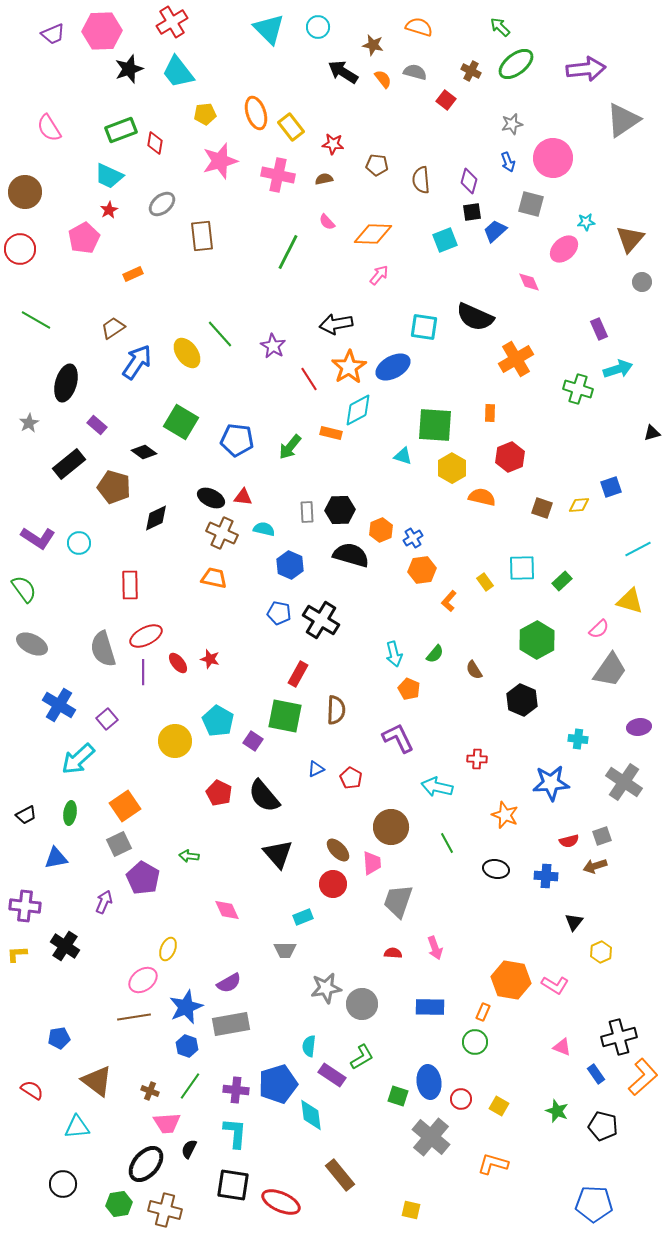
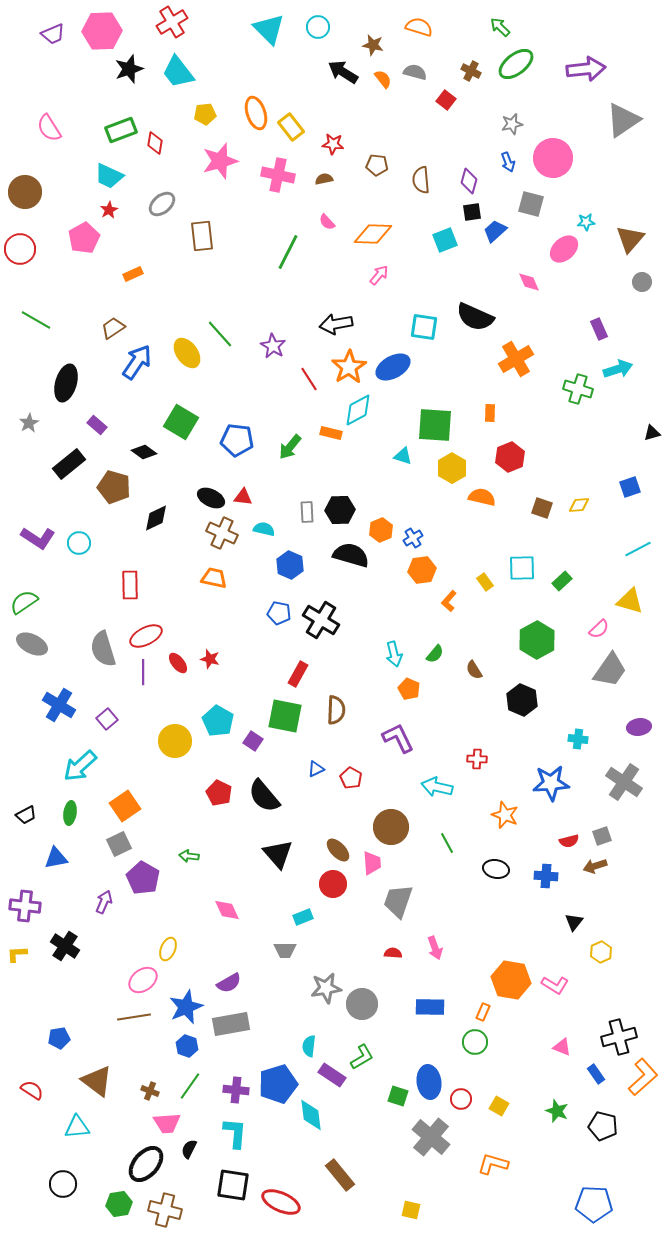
blue square at (611, 487): moved 19 px right
green semicircle at (24, 589): moved 13 px down; rotated 88 degrees counterclockwise
cyan arrow at (78, 759): moved 2 px right, 7 px down
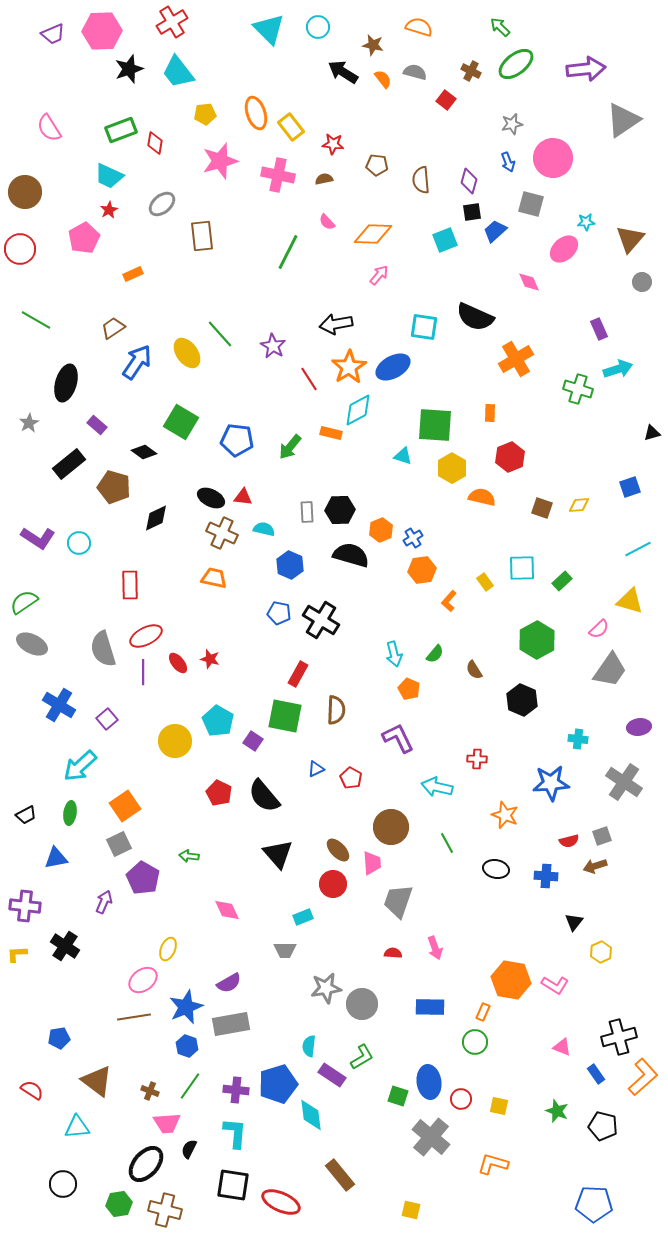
yellow square at (499, 1106): rotated 18 degrees counterclockwise
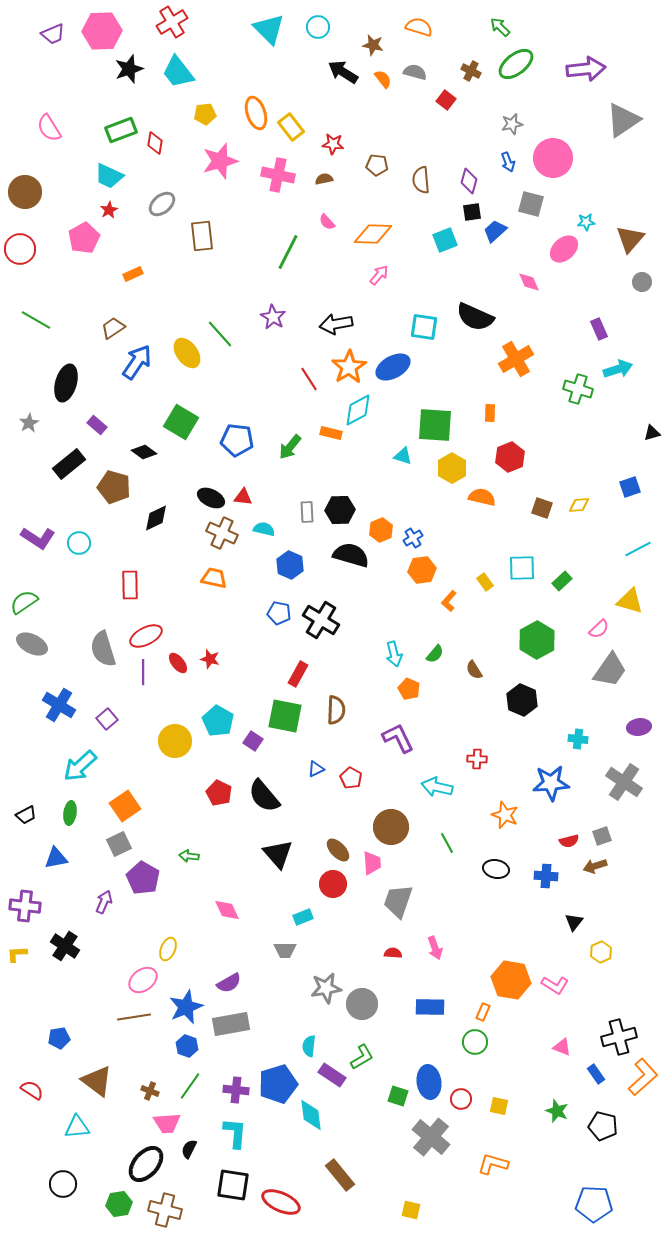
purple star at (273, 346): moved 29 px up
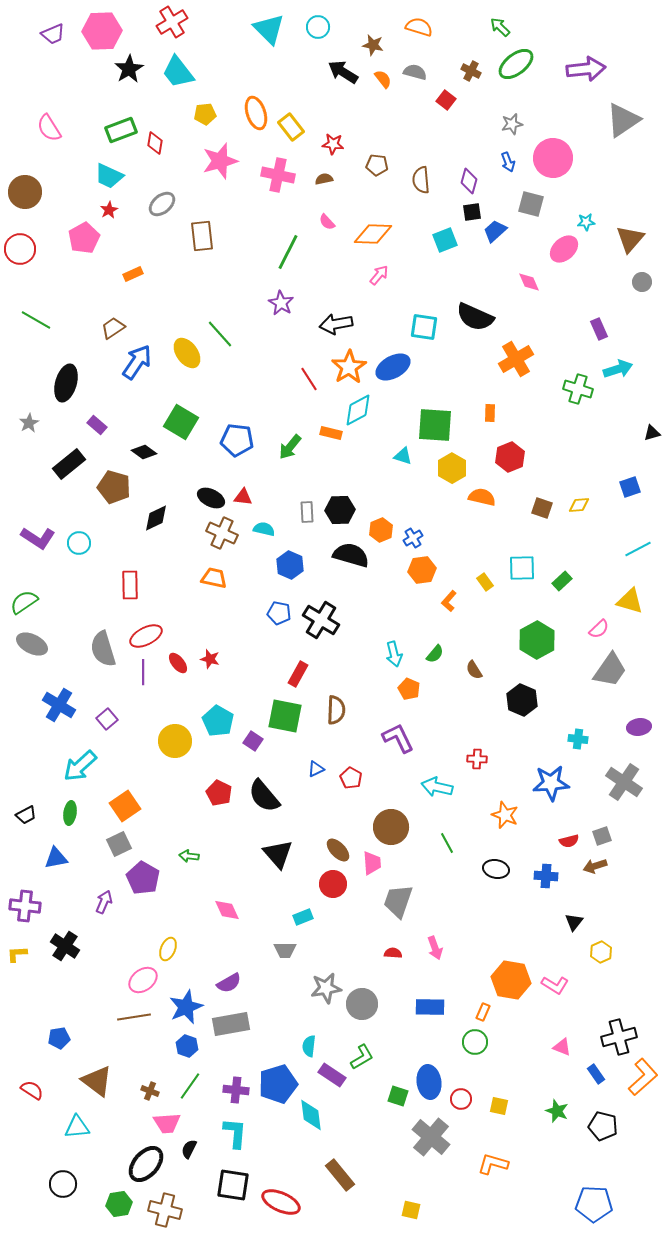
black star at (129, 69): rotated 12 degrees counterclockwise
purple star at (273, 317): moved 8 px right, 14 px up
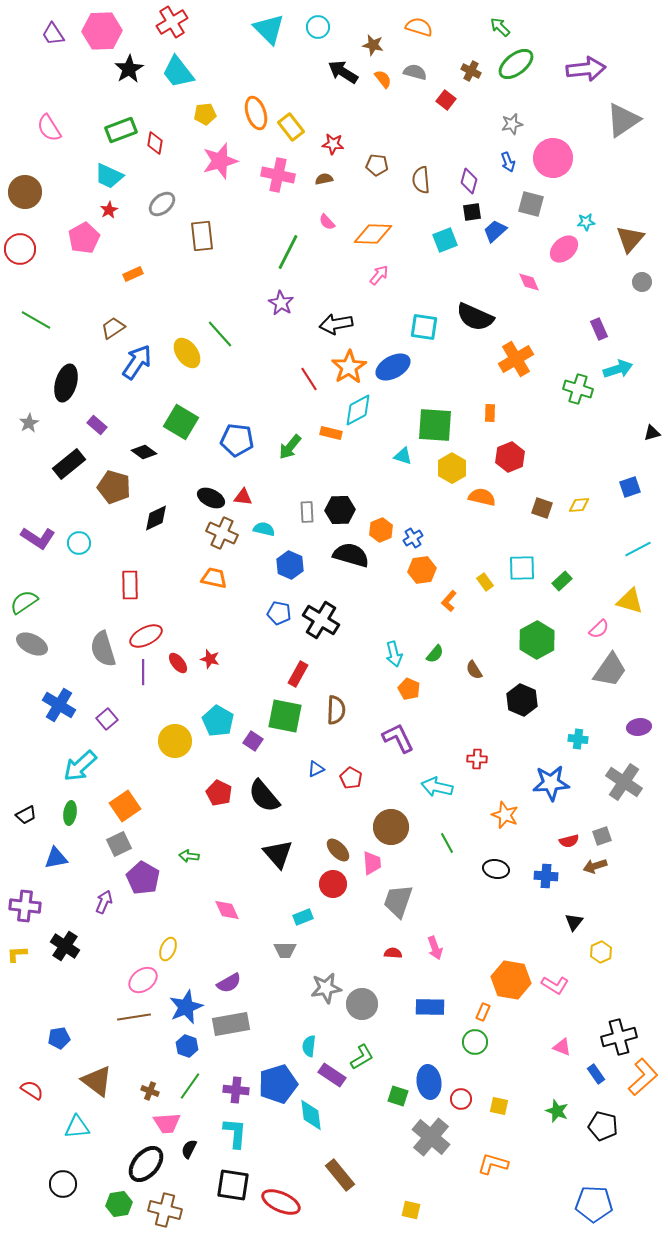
purple trapezoid at (53, 34): rotated 80 degrees clockwise
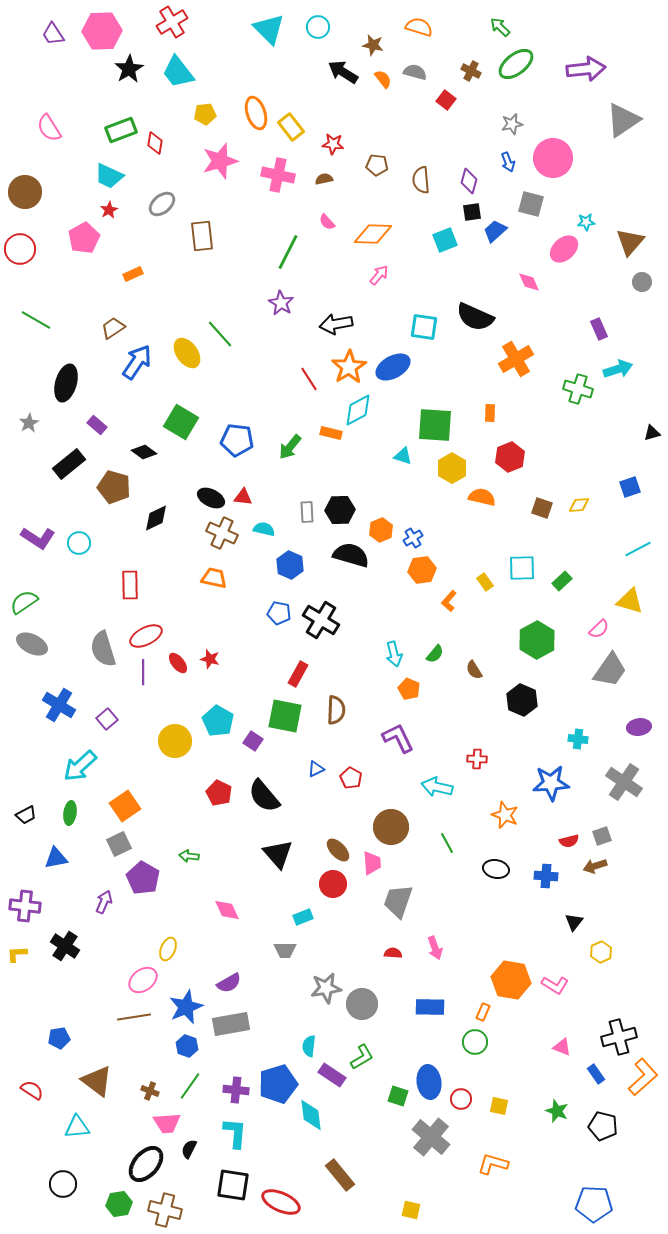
brown triangle at (630, 239): moved 3 px down
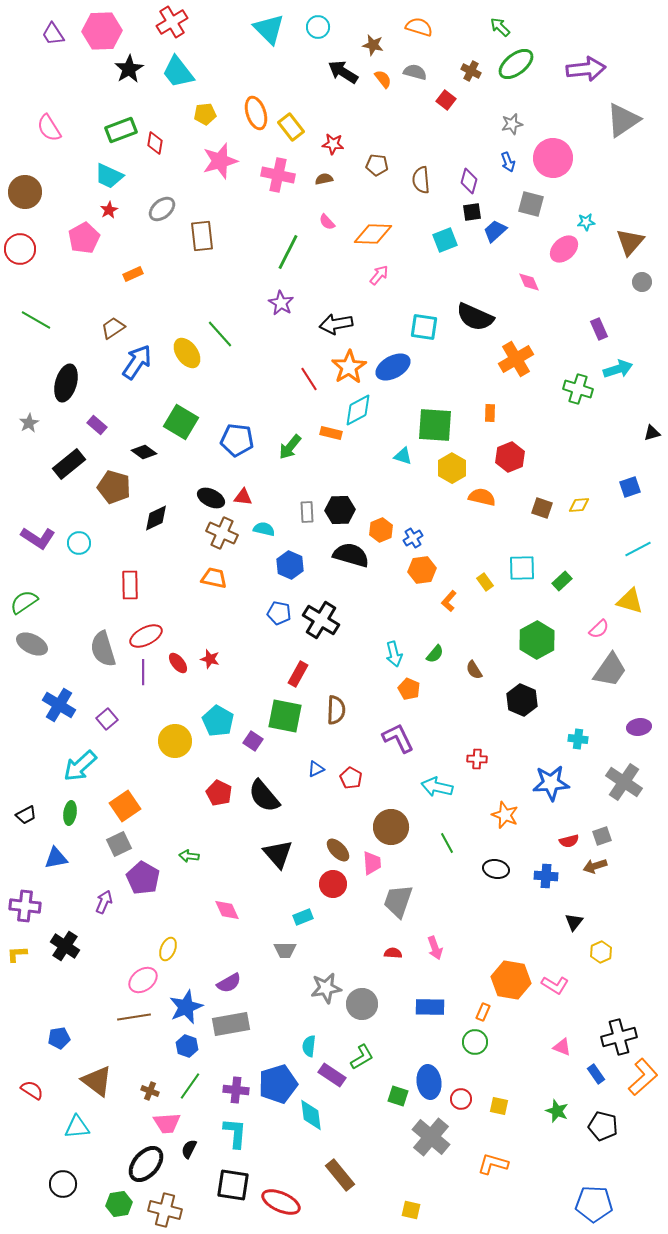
gray ellipse at (162, 204): moved 5 px down
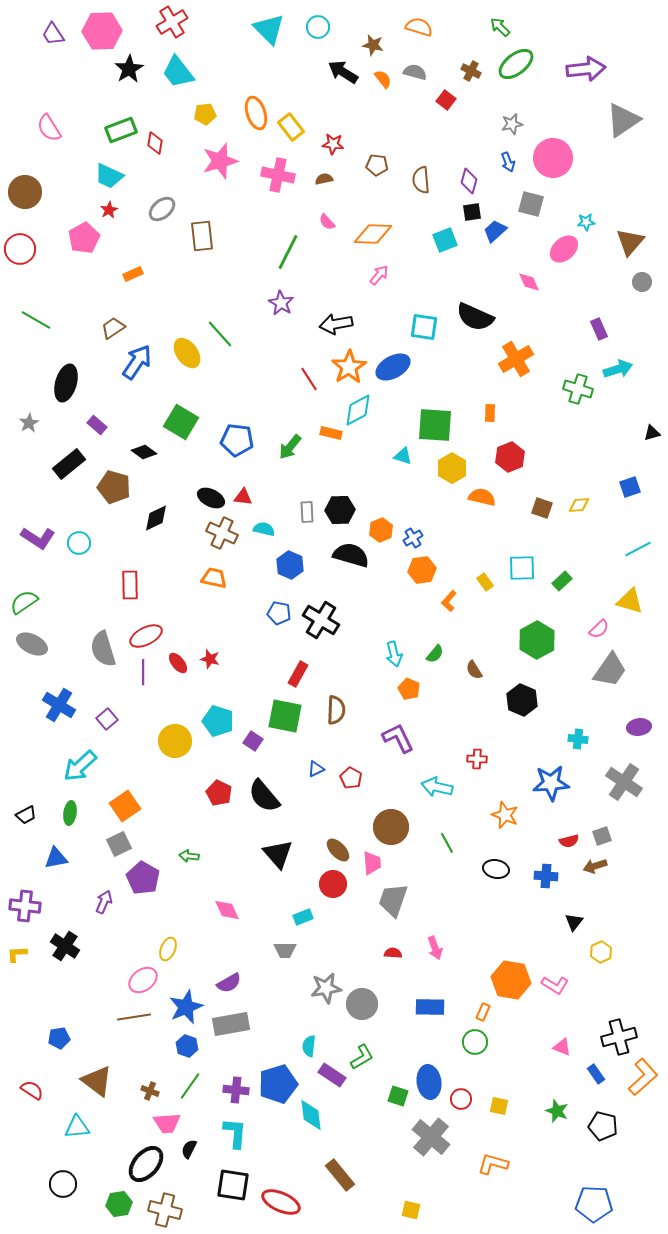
cyan pentagon at (218, 721): rotated 12 degrees counterclockwise
gray trapezoid at (398, 901): moved 5 px left, 1 px up
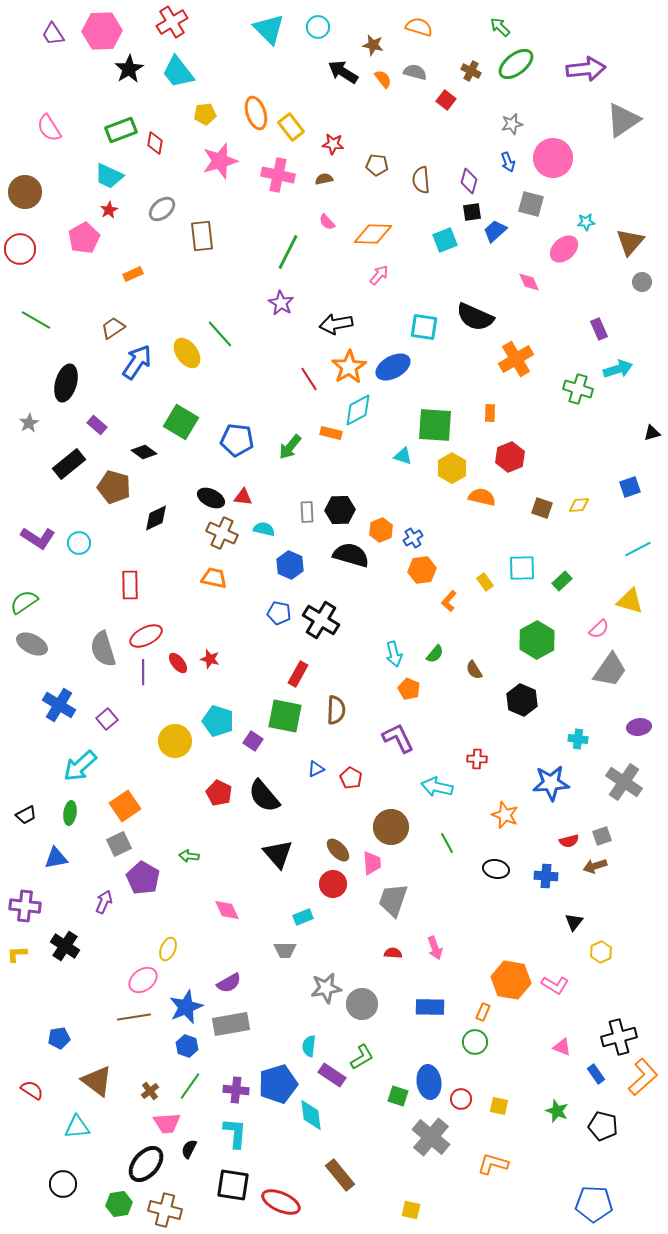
brown cross at (150, 1091): rotated 30 degrees clockwise
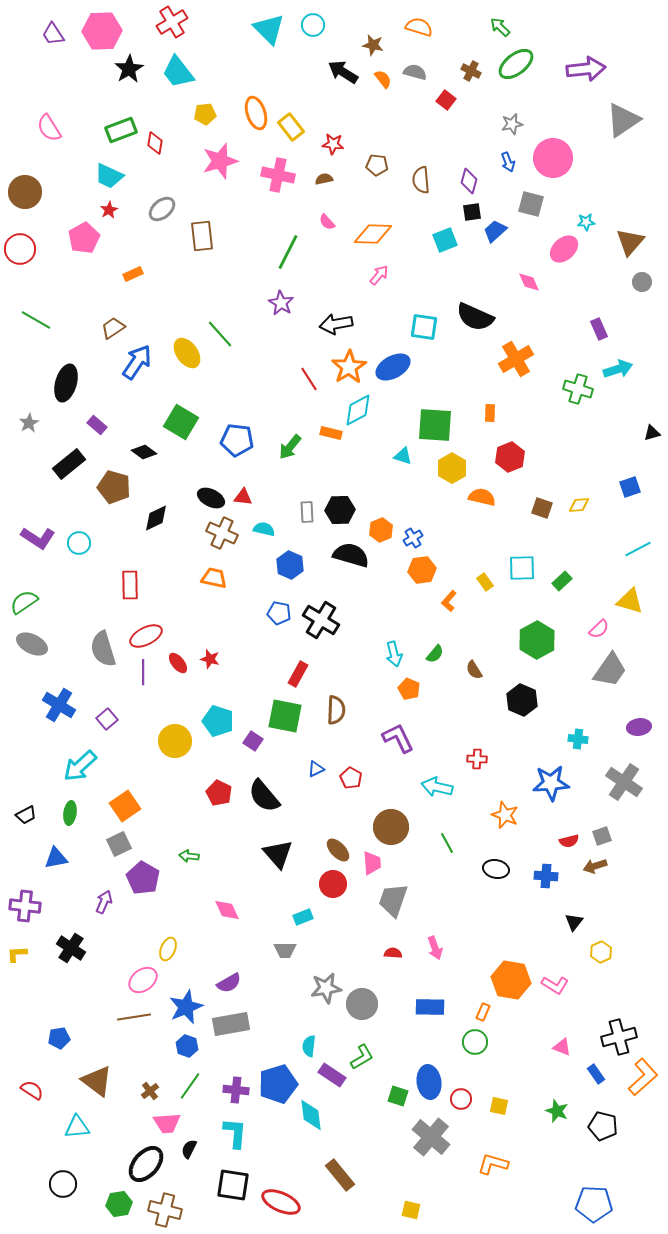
cyan circle at (318, 27): moved 5 px left, 2 px up
black cross at (65, 946): moved 6 px right, 2 px down
